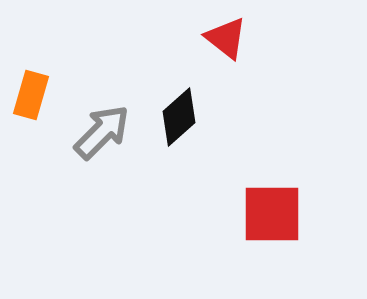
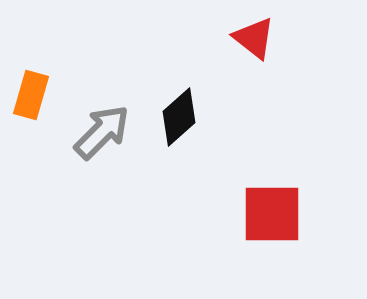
red triangle: moved 28 px right
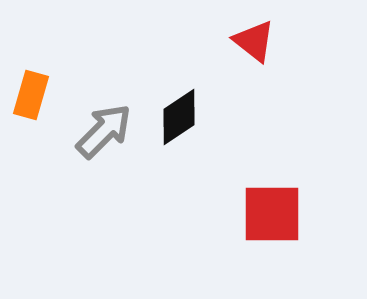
red triangle: moved 3 px down
black diamond: rotated 8 degrees clockwise
gray arrow: moved 2 px right, 1 px up
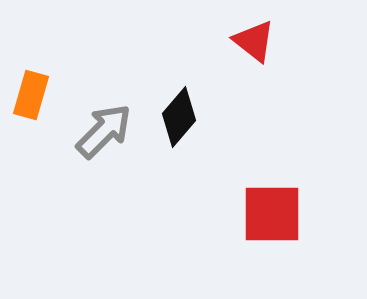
black diamond: rotated 16 degrees counterclockwise
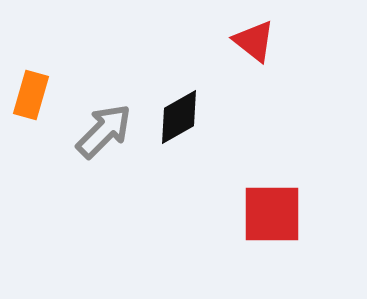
black diamond: rotated 20 degrees clockwise
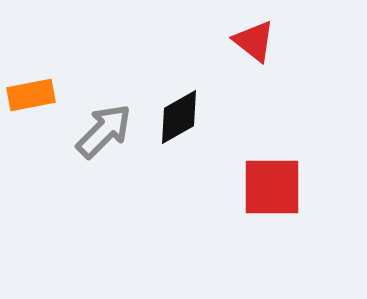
orange rectangle: rotated 63 degrees clockwise
red square: moved 27 px up
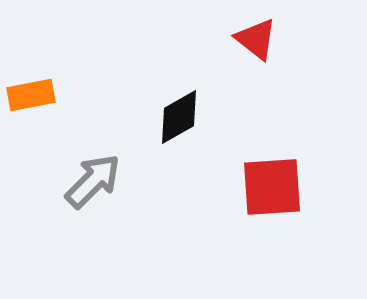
red triangle: moved 2 px right, 2 px up
gray arrow: moved 11 px left, 50 px down
red square: rotated 4 degrees counterclockwise
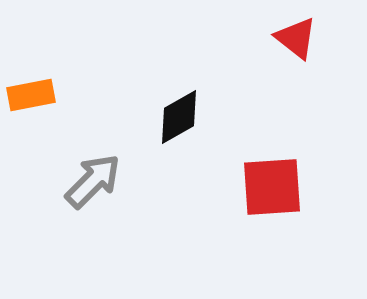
red triangle: moved 40 px right, 1 px up
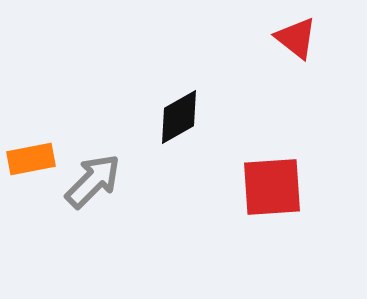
orange rectangle: moved 64 px down
